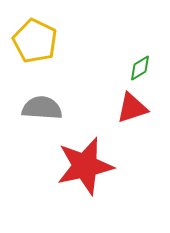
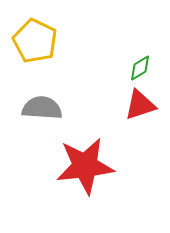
red triangle: moved 8 px right, 3 px up
red star: rotated 6 degrees clockwise
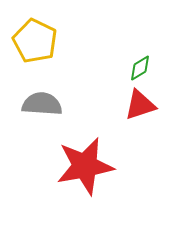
gray semicircle: moved 4 px up
red star: rotated 4 degrees counterclockwise
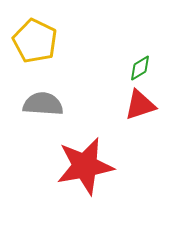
gray semicircle: moved 1 px right
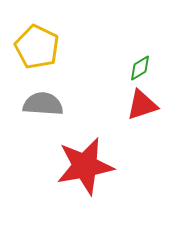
yellow pentagon: moved 2 px right, 6 px down
red triangle: moved 2 px right
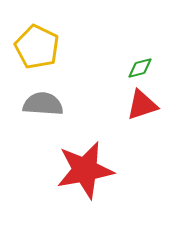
green diamond: rotated 16 degrees clockwise
red star: moved 4 px down
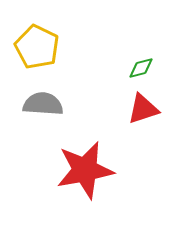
green diamond: moved 1 px right
red triangle: moved 1 px right, 4 px down
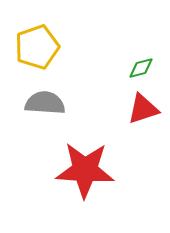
yellow pentagon: rotated 27 degrees clockwise
gray semicircle: moved 2 px right, 1 px up
red star: rotated 14 degrees clockwise
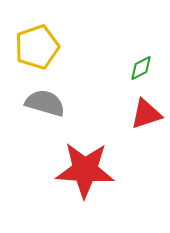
green diamond: rotated 12 degrees counterclockwise
gray semicircle: rotated 12 degrees clockwise
red triangle: moved 3 px right, 5 px down
